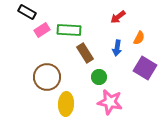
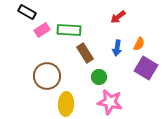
orange semicircle: moved 6 px down
purple square: moved 1 px right
brown circle: moved 1 px up
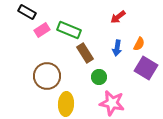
green rectangle: rotated 20 degrees clockwise
pink star: moved 2 px right, 1 px down
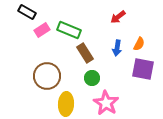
purple square: moved 3 px left, 1 px down; rotated 20 degrees counterclockwise
green circle: moved 7 px left, 1 px down
pink star: moved 6 px left; rotated 20 degrees clockwise
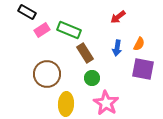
brown circle: moved 2 px up
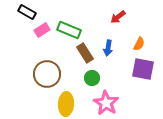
blue arrow: moved 9 px left
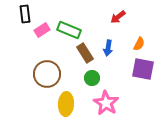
black rectangle: moved 2 px left, 2 px down; rotated 54 degrees clockwise
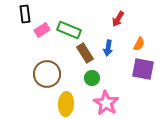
red arrow: moved 2 px down; rotated 21 degrees counterclockwise
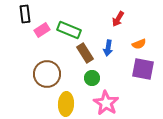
orange semicircle: rotated 40 degrees clockwise
